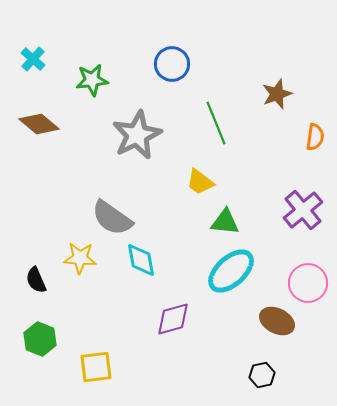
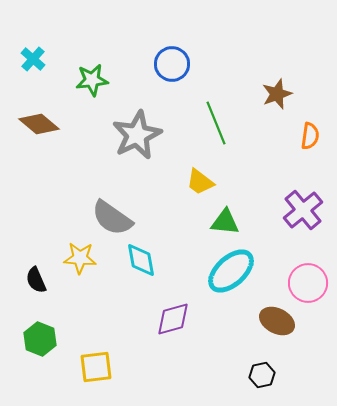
orange semicircle: moved 5 px left, 1 px up
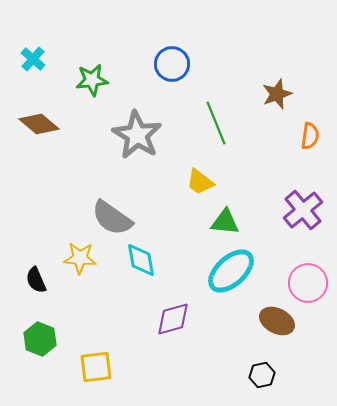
gray star: rotated 15 degrees counterclockwise
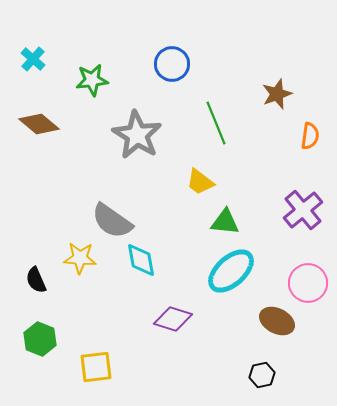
gray semicircle: moved 3 px down
purple diamond: rotated 33 degrees clockwise
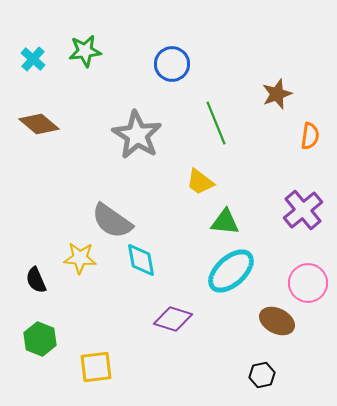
green star: moved 7 px left, 29 px up
